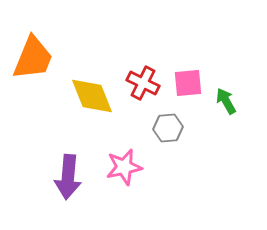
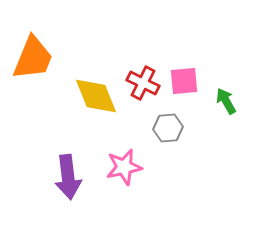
pink square: moved 4 px left, 2 px up
yellow diamond: moved 4 px right
purple arrow: rotated 12 degrees counterclockwise
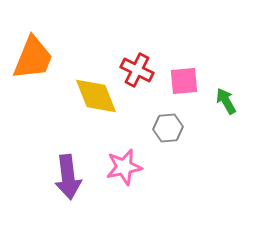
red cross: moved 6 px left, 13 px up
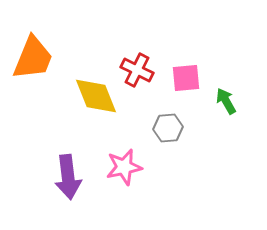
pink square: moved 2 px right, 3 px up
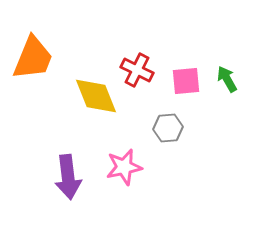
pink square: moved 3 px down
green arrow: moved 1 px right, 22 px up
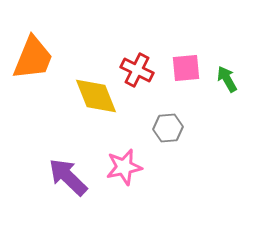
pink square: moved 13 px up
purple arrow: rotated 141 degrees clockwise
